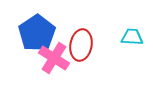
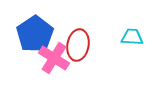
blue pentagon: moved 2 px left, 1 px down
red ellipse: moved 3 px left
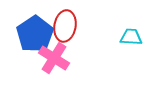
cyan trapezoid: moved 1 px left
red ellipse: moved 13 px left, 19 px up
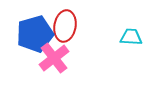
blue pentagon: rotated 18 degrees clockwise
pink cross: rotated 20 degrees clockwise
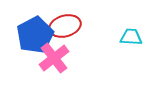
red ellipse: rotated 64 degrees clockwise
blue pentagon: moved 1 px down; rotated 12 degrees counterclockwise
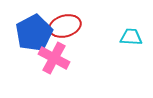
blue pentagon: moved 1 px left, 2 px up
pink cross: rotated 24 degrees counterclockwise
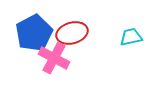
red ellipse: moved 7 px right, 7 px down
cyan trapezoid: rotated 15 degrees counterclockwise
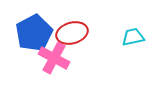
cyan trapezoid: moved 2 px right
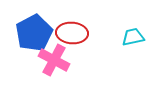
red ellipse: rotated 20 degrees clockwise
pink cross: moved 2 px down
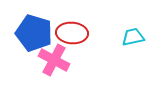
blue pentagon: rotated 27 degrees counterclockwise
